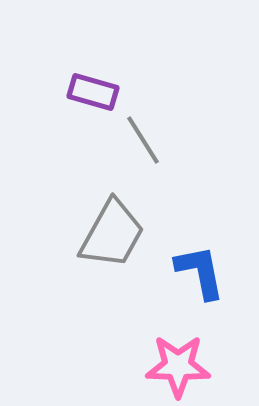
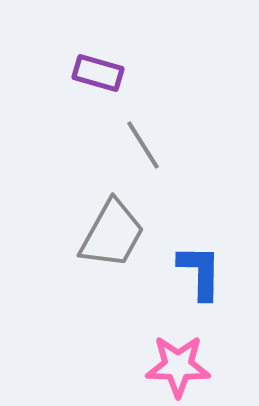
purple rectangle: moved 5 px right, 19 px up
gray line: moved 5 px down
blue L-shape: rotated 12 degrees clockwise
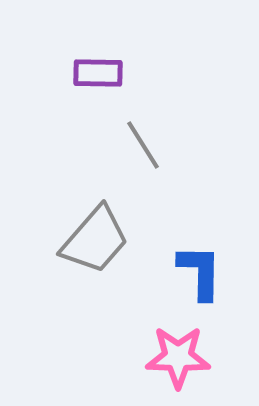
purple rectangle: rotated 15 degrees counterclockwise
gray trapezoid: moved 17 px left, 6 px down; rotated 12 degrees clockwise
pink star: moved 9 px up
